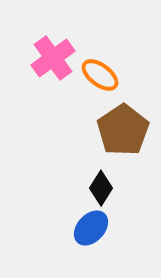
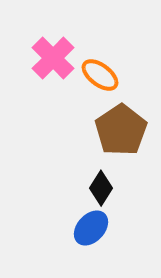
pink cross: rotated 9 degrees counterclockwise
brown pentagon: moved 2 px left
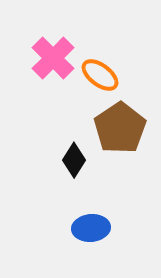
brown pentagon: moved 1 px left, 2 px up
black diamond: moved 27 px left, 28 px up
blue ellipse: rotated 42 degrees clockwise
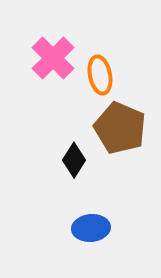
orange ellipse: rotated 42 degrees clockwise
brown pentagon: rotated 15 degrees counterclockwise
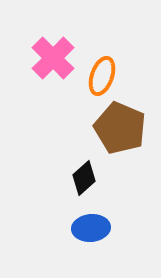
orange ellipse: moved 2 px right, 1 px down; rotated 30 degrees clockwise
black diamond: moved 10 px right, 18 px down; rotated 16 degrees clockwise
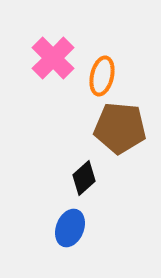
orange ellipse: rotated 6 degrees counterclockwise
brown pentagon: rotated 18 degrees counterclockwise
blue ellipse: moved 21 px left; rotated 63 degrees counterclockwise
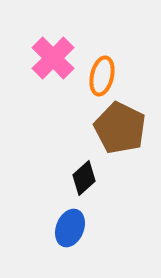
brown pentagon: rotated 21 degrees clockwise
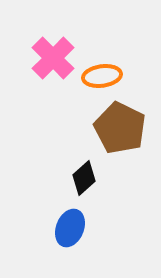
orange ellipse: rotated 69 degrees clockwise
